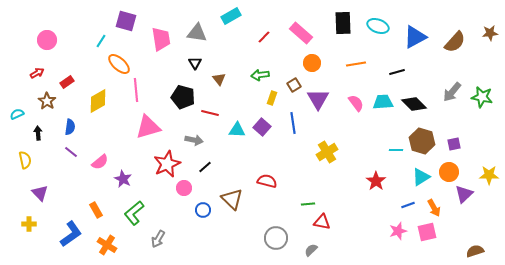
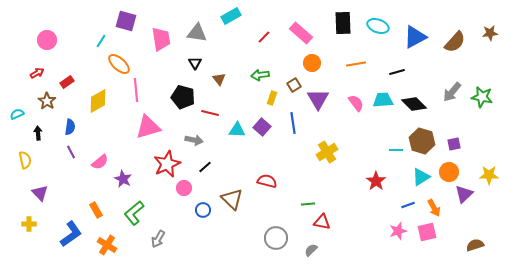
cyan trapezoid at (383, 102): moved 2 px up
purple line at (71, 152): rotated 24 degrees clockwise
brown semicircle at (475, 251): moved 6 px up
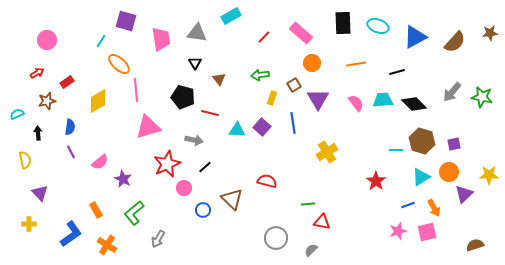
brown star at (47, 101): rotated 24 degrees clockwise
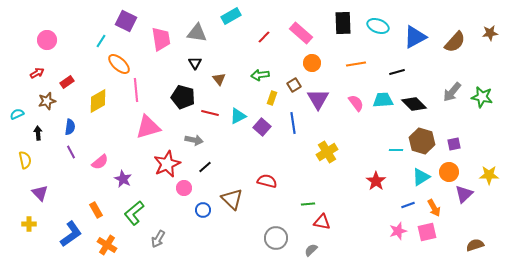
purple square at (126, 21): rotated 10 degrees clockwise
cyan triangle at (237, 130): moved 1 px right, 14 px up; rotated 30 degrees counterclockwise
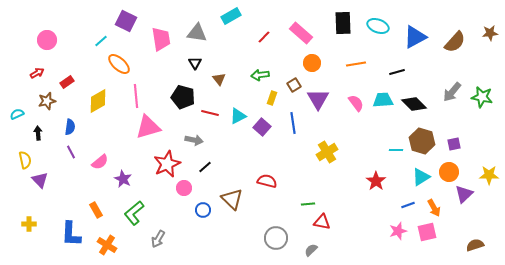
cyan line at (101, 41): rotated 16 degrees clockwise
pink line at (136, 90): moved 6 px down
purple triangle at (40, 193): moved 13 px up
blue L-shape at (71, 234): rotated 128 degrees clockwise
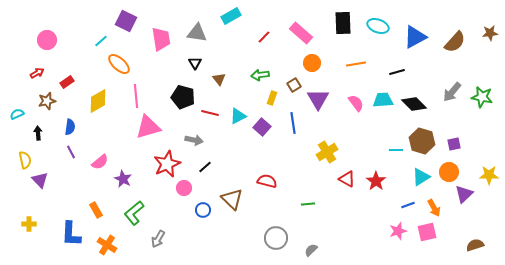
red triangle at (322, 222): moved 25 px right, 43 px up; rotated 18 degrees clockwise
